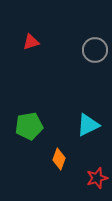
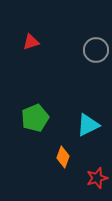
gray circle: moved 1 px right
green pentagon: moved 6 px right, 8 px up; rotated 12 degrees counterclockwise
orange diamond: moved 4 px right, 2 px up
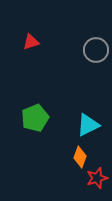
orange diamond: moved 17 px right
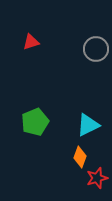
gray circle: moved 1 px up
green pentagon: moved 4 px down
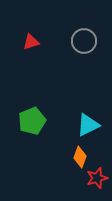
gray circle: moved 12 px left, 8 px up
green pentagon: moved 3 px left, 1 px up
